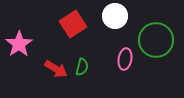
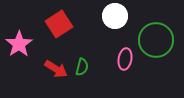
red square: moved 14 px left
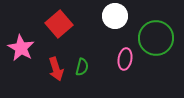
red square: rotated 8 degrees counterclockwise
green circle: moved 2 px up
pink star: moved 2 px right, 4 px down; rotated 8 degrees counterclockwise
red arrow: rotated 40 degrees clockwise
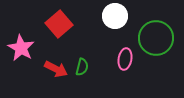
red arrow: rotated 45 degrees counterclockwise
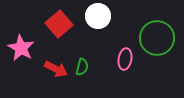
white circle: moved 17 px left
green circle: moved 1 px right
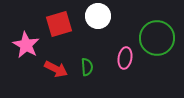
red square: rotated 24 degrees clockwise
pink star: moved 5 px right, 3 px up
pink ellipse: moved 1 px up
green semicircle: moved 5 px right; rotated 18 degrees counterclockwise
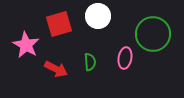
green circle: moved 4 px left, 4 px up
green semicircle: moved 3 px right, 5 px up
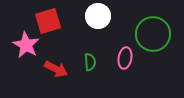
red square: moved 11 px left, 3 px up
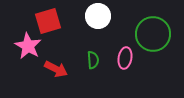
pink star: moved 2 px right, 1 px down
green semicircle: moved 3 px right, 2 px up
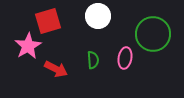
pink star: rotated 12 degrees clockwise
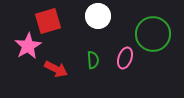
pink ellipse: rotated 10 degrees clockwise
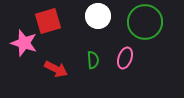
green circle: moved 8 px left, 12 px up
pink star: moved 4 px left, 3 px up; rotated 24 degrees counterclockwise
